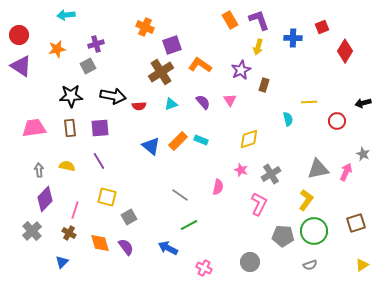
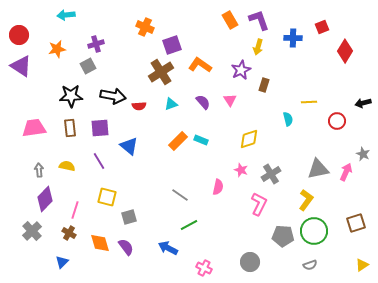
blue triangle at (151, 146): moved 22 px left
gray square at (129, 217): rotated 14 degrees clockwise
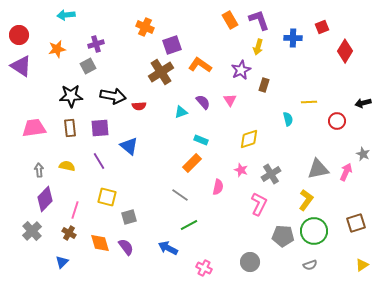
cyan triangle at (171, 104): moved 10 px right, 8 px down
orange rectangle at (178, 141): moved 14 px right, 22 px down
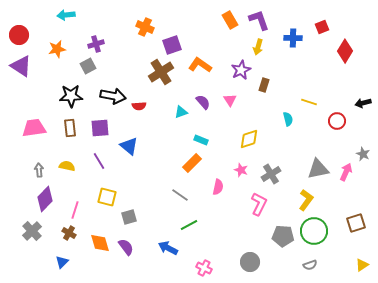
yellow line at (309, 102): rotated 21 degrees clockwise
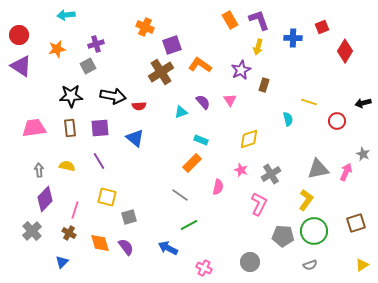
blue triangle at (129, 146): moved 6 px right, 8 px up
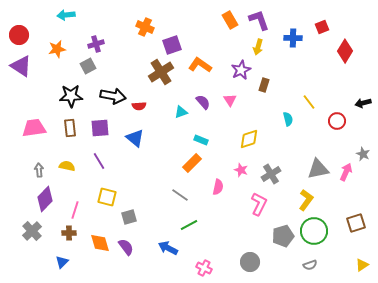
yellow line at (309, 102): rotated 35 degrees clockwise
brown cross at (69, 233): rotated 32 degrees counterclockwise
gray pentagon at (283, 236): rotated 20 degrees counterclockwise
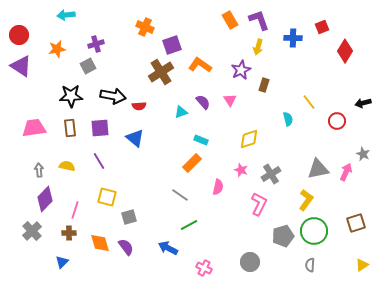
gray semicircle at (310, 265): rotated 112 degrees clockwise
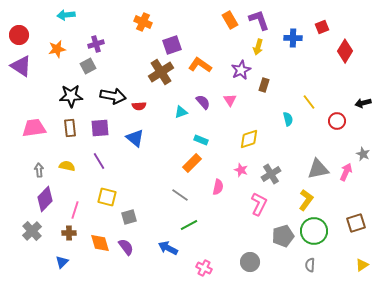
orange cross at (145, 27): moved 2 px left, 5 px up
